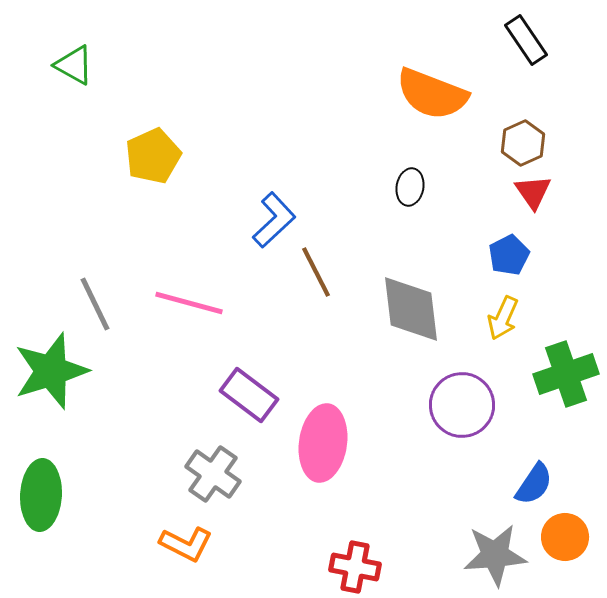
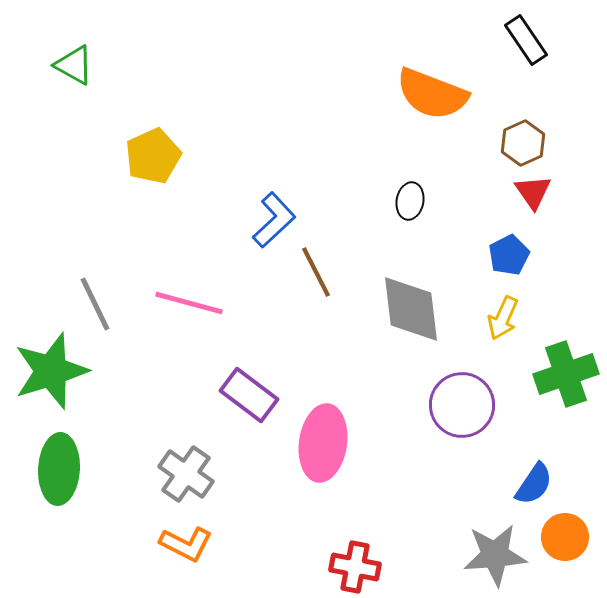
black ellipse: moved 14 px down
gray cross: moved 27 px left
green ellipse: moved 18 px right, 26 px up
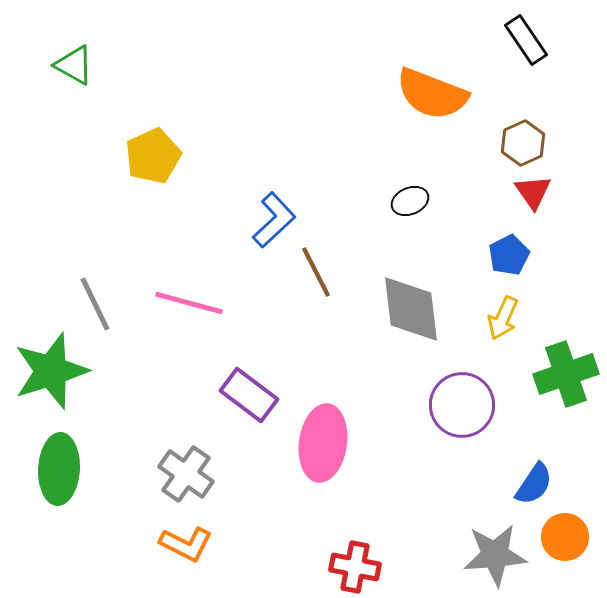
black ellipse: rotated 57 degrees clockwise
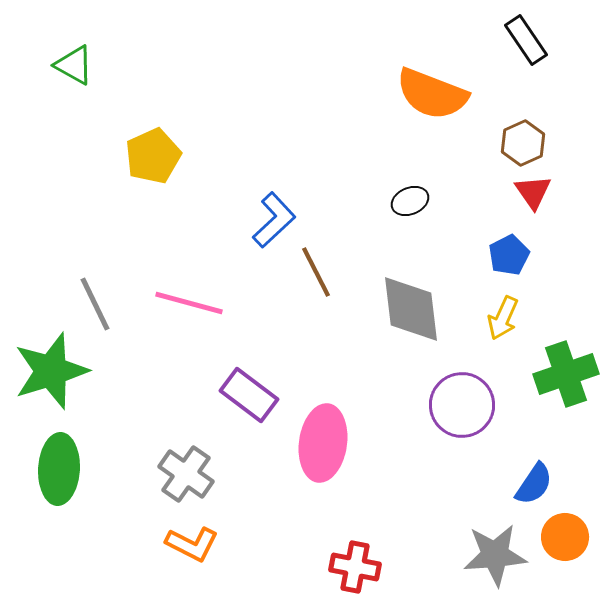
orange L-shape: moved 6 px right
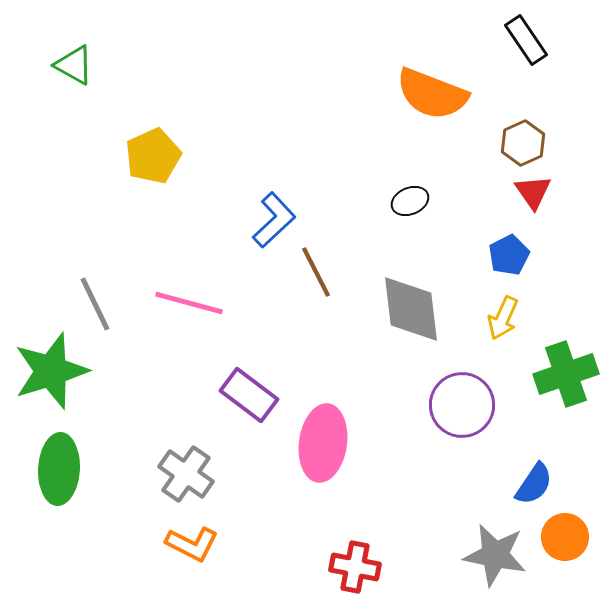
gray star: rotated 16 degrees clockwise
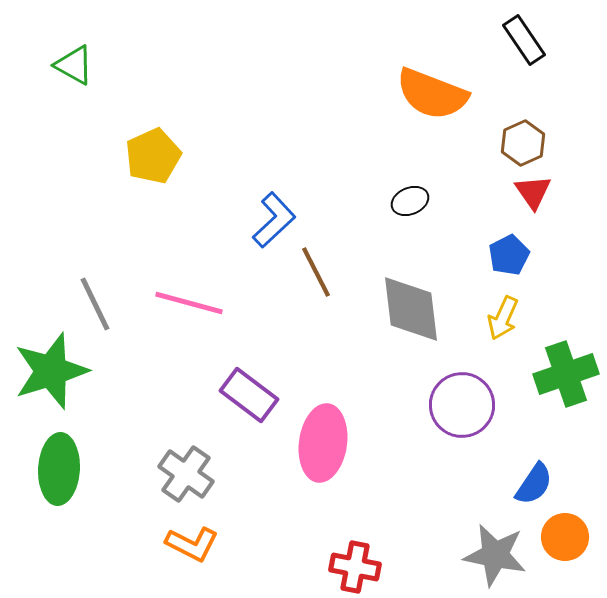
black rectangle: moved 2 px left
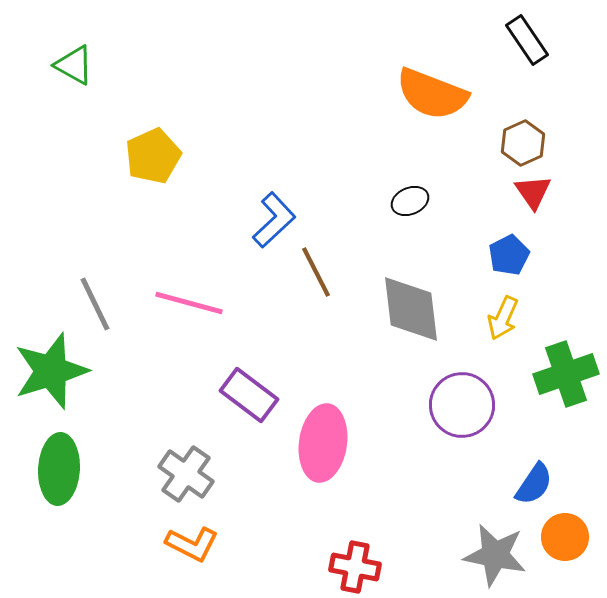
black rectangle: moved 3 px right
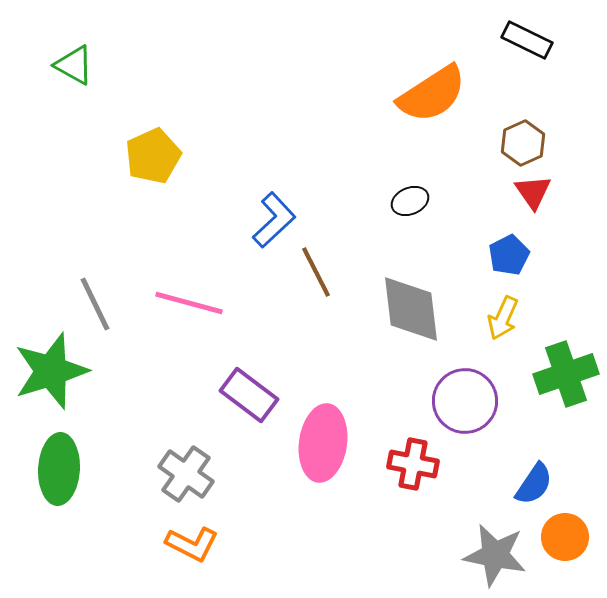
black rectangle: rotated 30 degrees counterclockwise
orange semicircle: rotated 54 degrees counterclockwise
purple circle: moved 3 px right, 4 px up
red cross: moved 58 px right, 103 px up
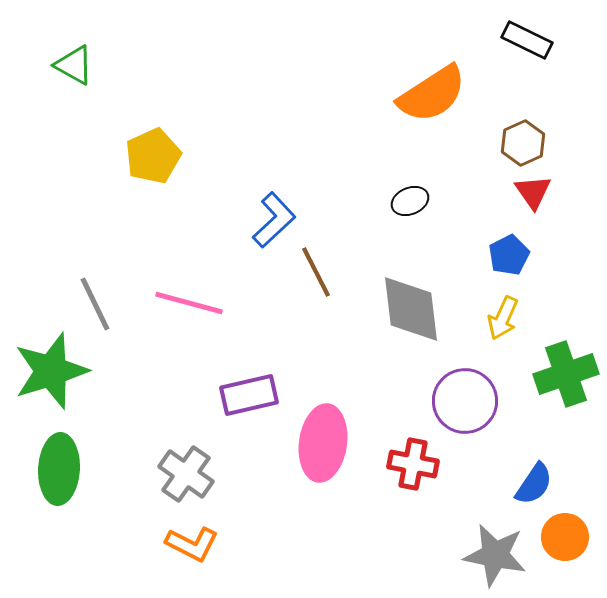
purple rectangle: rotated 50 degrees counterclockwise
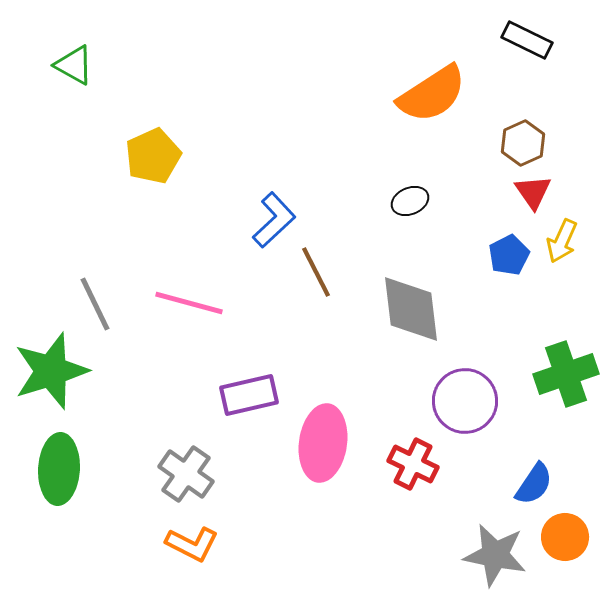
yellow arrow: moved 59 px right, 77 px up
red cross: rotated 15 degrees clockwise
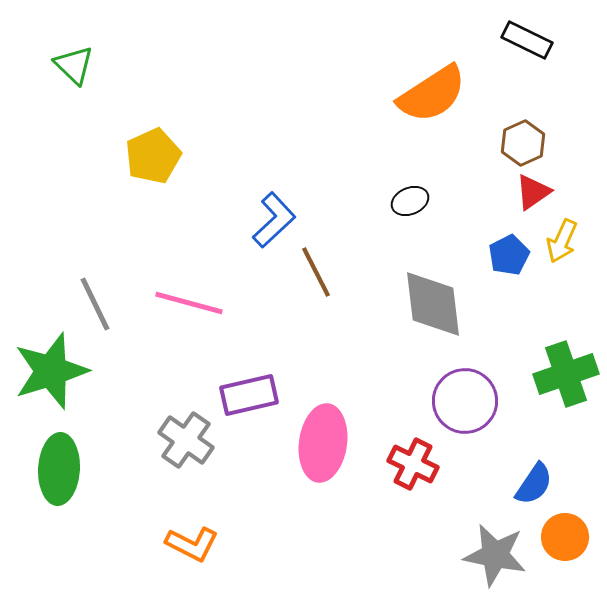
green triangle: rotated 15 degrees clockwise
red triangle: rotated 30 degrees clockwise
gray diamond: moved 22 px right, 5 px up
gray cross: moved 34 px up
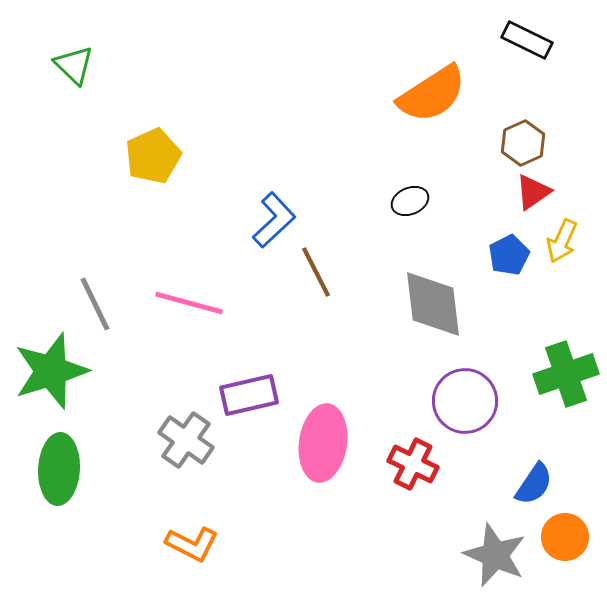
gray star: rotated 12 degrees clockwise
